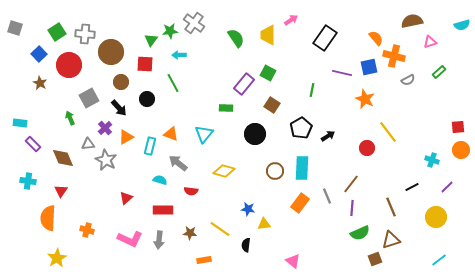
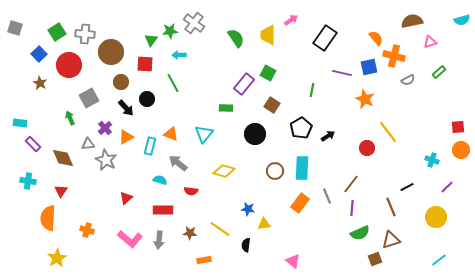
cyan semicircle at (462, 25): moved 5 px up
black arrow at (119, 108): moved 7 px right
black line at (412, 187): moved 5 px left
pink L-shape at (130, 239): rotated 15 degrees clockwise
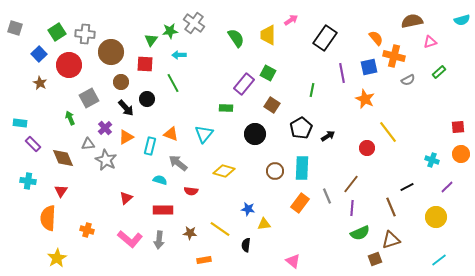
purple line at (342, 73): rotated 66 degrees clockwise
orange circle at (461, 150): moved 4 px down
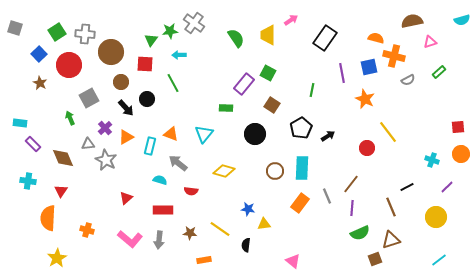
orange semicircle at (376, 38): rotated 35 degrees counterclockwise
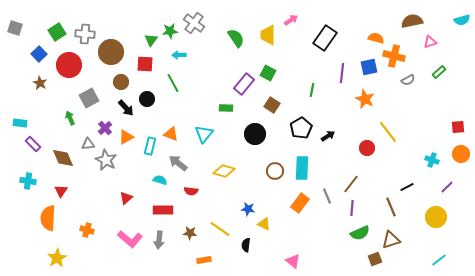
purple line at (342, 73): rotated 18 degrees clockwise
yellow triangle at (264, 224): rotated 32 degrees clockwise
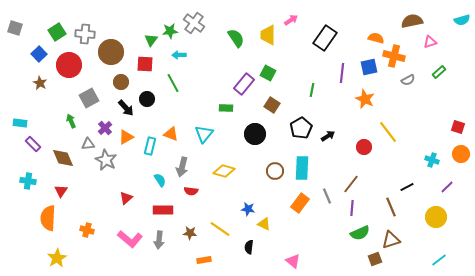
green arrow at (70, 118): moved 1 px right, 3 px down
red square at (458, 127): rotated 24 degrees clockwise
red circle at (367, 148): moved 3 px left, 1 px up
gray arrow at (178, 163): moved 4 px right, 4 px down; rotated 114 degrees counterclockwise
cyan semicircle at (160, 180): rotated 40 degrees clockwise
black semicircle at (246, 245): moved 3 px right, 2 px down
